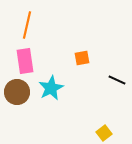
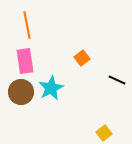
orange line: rotated 24 degrees counterclockwise
orange square: rotated 28 degrees counterclockwise
brown circle: moved 4 px right
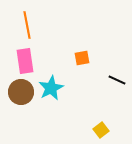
orange square: rotated 28 degrees clockwise
yellow square: moved 3 px left, 3 px up
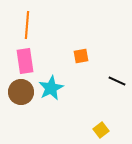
orange line: rotated 16 degrees clockwise
orange square: moved 1 px left, 2 px up
black line: moved 1 px down
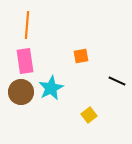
yellow square: moved 12 px left, 15 px up
